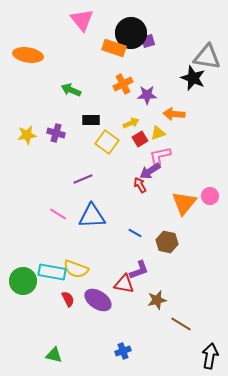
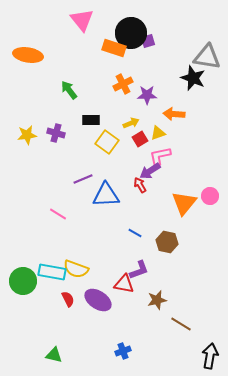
green arrow: moved 2 px left; rotated 30 degrees clockwise
blue triangle: moved 14 px right, 21 px up
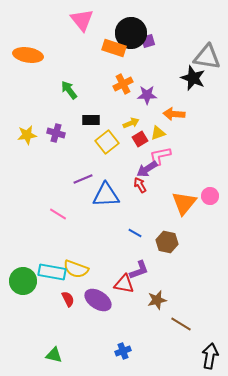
yellow square: rotated 15 degrees clockwise
purple arrow: moved 3 px left, 2 px up
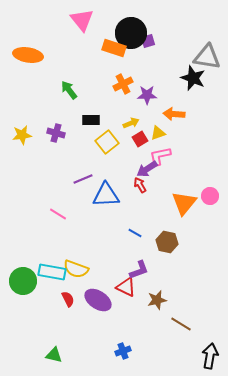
yellow star: moved 5 px left
red triangle: moved 2 px right, 3 px down; rotated 15 degrees clockwise
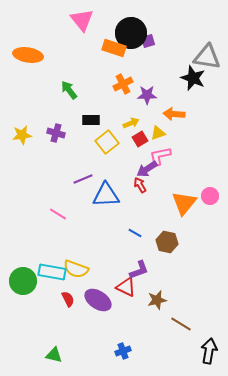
black arrow: moved 1 px left, 5 px up
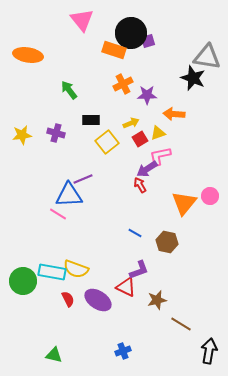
orange rectangle: moved 2 px down
blue triangle: moved 37 px left
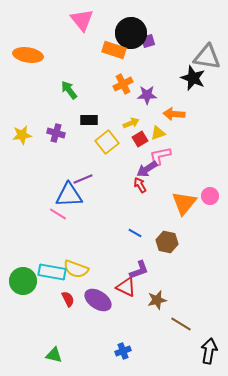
black rectangle: moved 2 px left
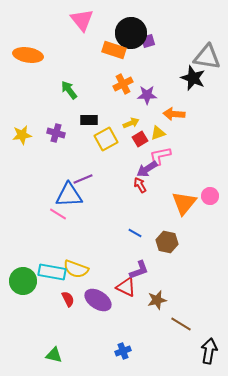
yellow square: moved 1 px left, 3 px up; rotated 10 degrees clockwise
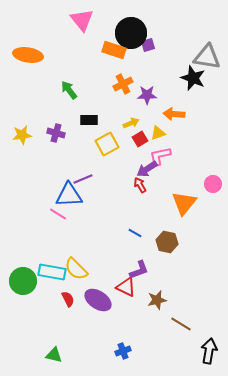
purple square: moved 4 px down
yellow square: moved 1 px right, 5 px down
pink circle: moved 3 px right, 12 px up
yellow semicircle: rotated 25 degrees clockwise
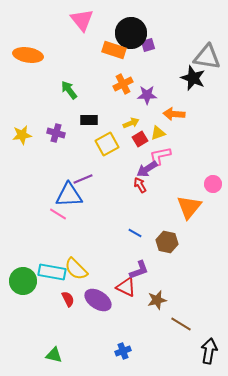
orange triangle: moved 5 px right, 4 px down
